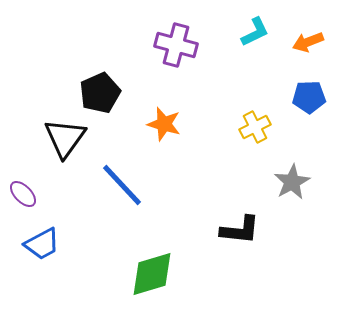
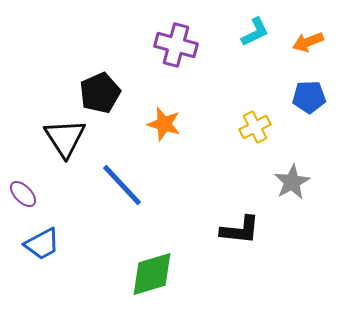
black triangle: rotated 9 degrees counterclockwise
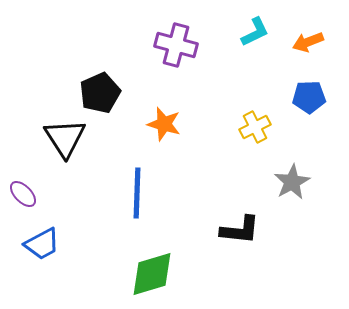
blue line: moved 15 px right, 8 px down; rotated 45 degrees clockwise
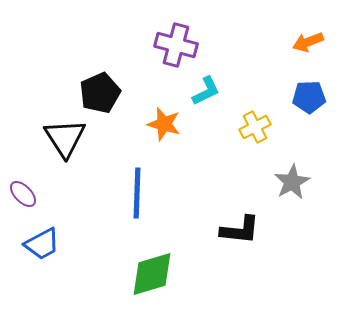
cyan L-shape: moved 49 px left, 59 px down
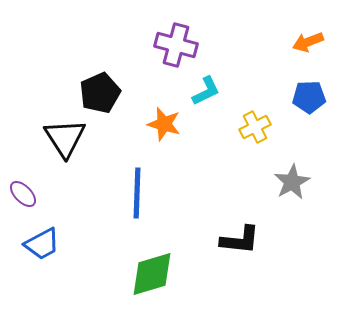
black L-shape: moved 10 px down
